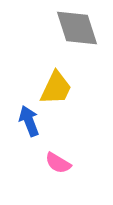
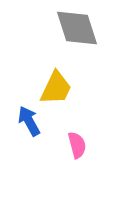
blue arrow: rotated 8 degrees counterclockwise
pink semicircle: moved 19 px right, 18 px up; rotated 136 degrees counterclockwise
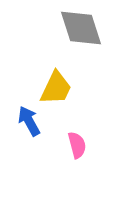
gray diamond: moved 4 px right
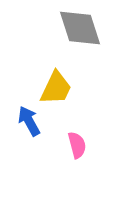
gray diamond: moved 1 px left
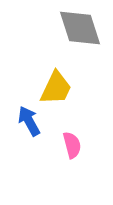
pink semicircle: moved 5 px left
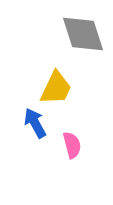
gray diamond: moved 3 px right, 6 px down
blue arrow: moved 6 px right, 2 px down
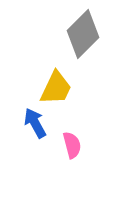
gray diamond: rotated 63 degrees clockwise
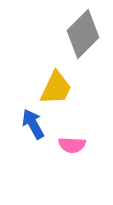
blue arrow: moved 2 px left, 1 px down
pink semicircle: rotated 108 degrees clockwise
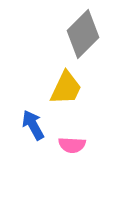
yellow trapezoid: moved 10 px right
blue arrow: moved 1 px down
